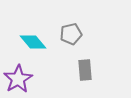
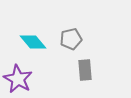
gray pentagon: moved 5 px down
purple star: rotated 12 degrees counterclockwise
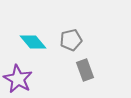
gray pentagon: moved 1 px down
gray rectangle: rotated 15 degrees counterclockwise
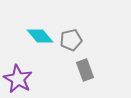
cyan diamond: moved 7 px right, 6 px up
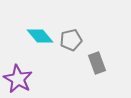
gray rectangle: moved 12 px right, 7 px up
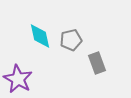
cyan diamond: rotated 28 degrees clockwise
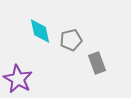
cyan diamond: moved 5 px up
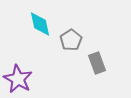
cyan diamond: moved 7 px up
gray pentagon: rotated 20 degrees counterclockwise
